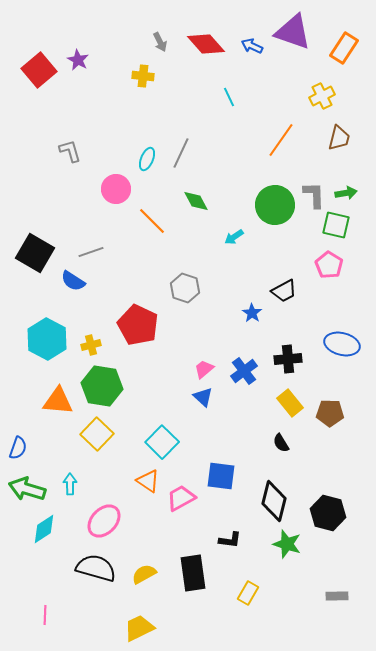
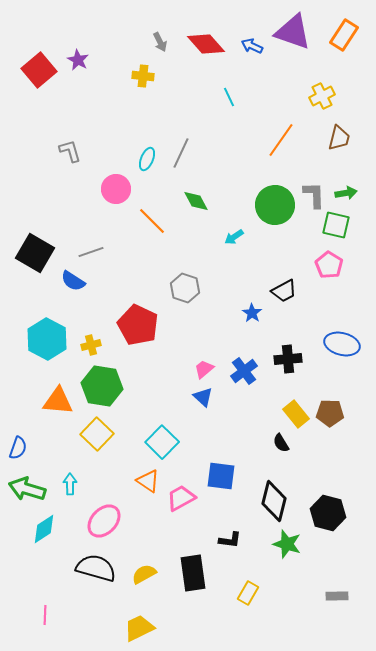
orange rectangle at (344, 48): moved 13 px up
yellow rectangle at (290, 403): moved 6 px right, 11 px down
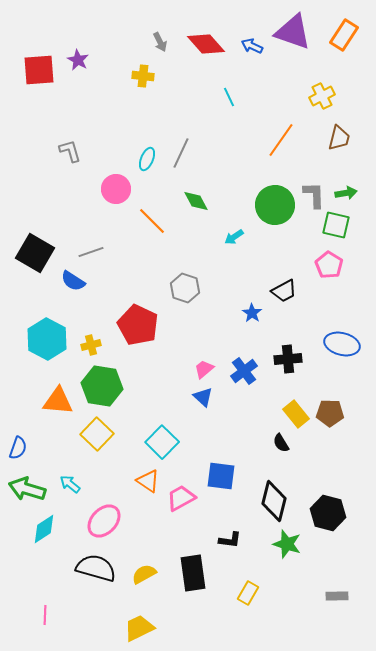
red square at (39, 70): rotated 36 degrees clockwise
cyan arrow at (70, 484): rotated 50 degrees counterclockwise
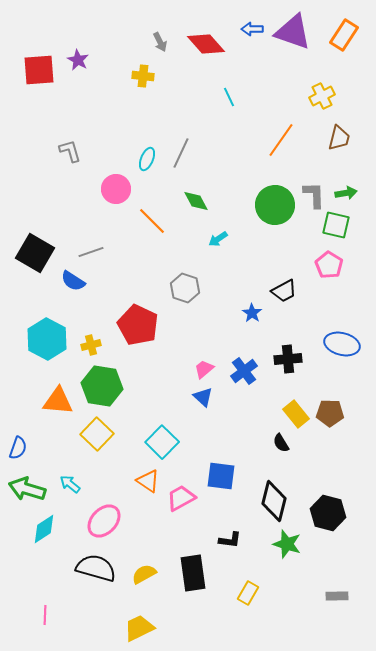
blue arrow at (252, 46): moved 17 px up; rotated 25 degrees counterclockwise
cyan arrow at (234, 237): moved 16 px left, 2 px down
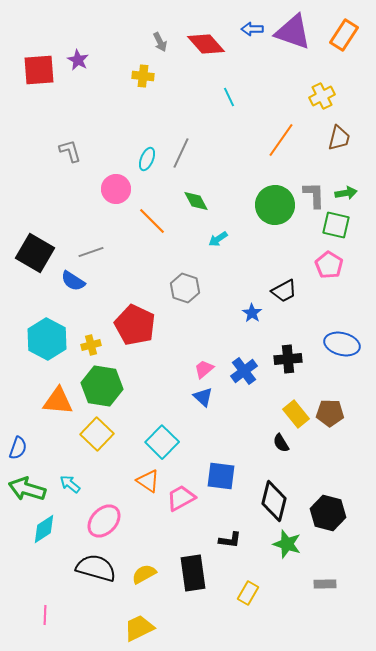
red pentagon at (138, 325): moved 3 px left
gray rectangle at (337, 596): moved 12 px left, 12 px up
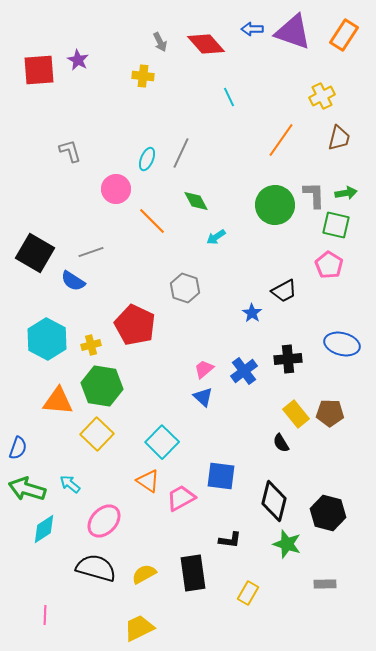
cyan arrow at (218, 239): moved 2 px left, 2 px up
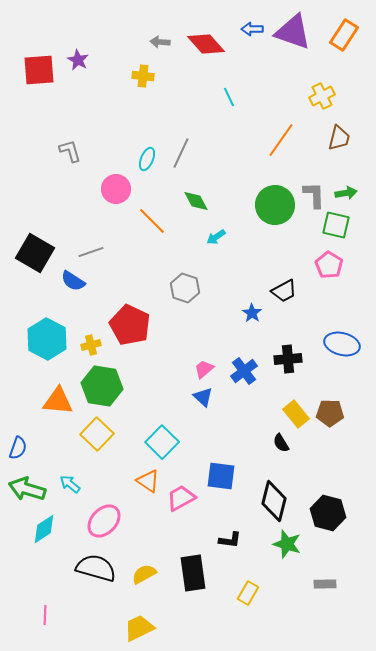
gray arrow at (160, 42): rotated 120 degrees clockwise
red pentagon at (135, 325): moved 5 px left
